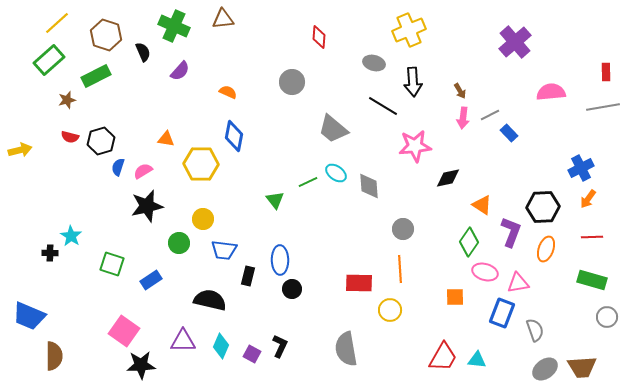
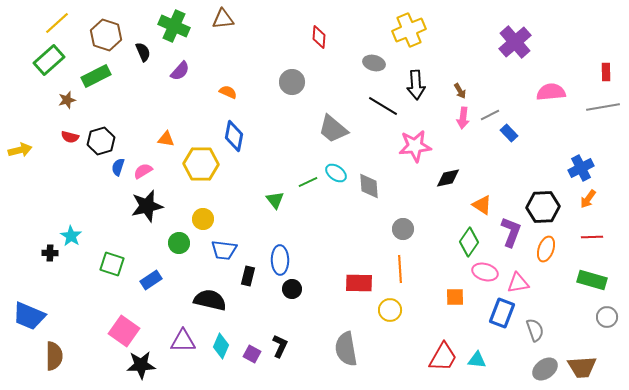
black arrow at (413, 82): moved 3 px right, 3 px down
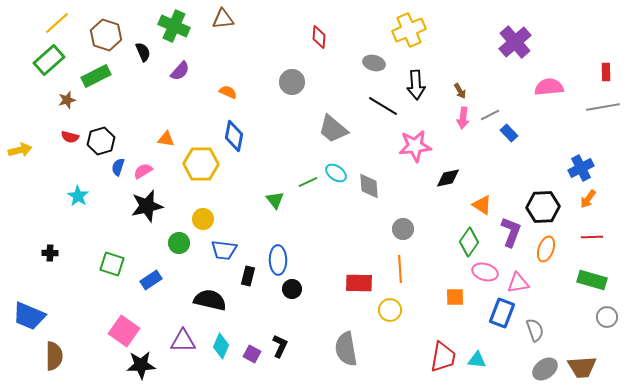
pink semicircle at (551, 92): moved 2 px left, 5 px up
cyan star at (71, 236): moved 7 px right, 40 px up
blue ellipse at (280, 260): moved 2 px left
red trapezoid at (443, 357): rotated 20 degrees counterclockwise
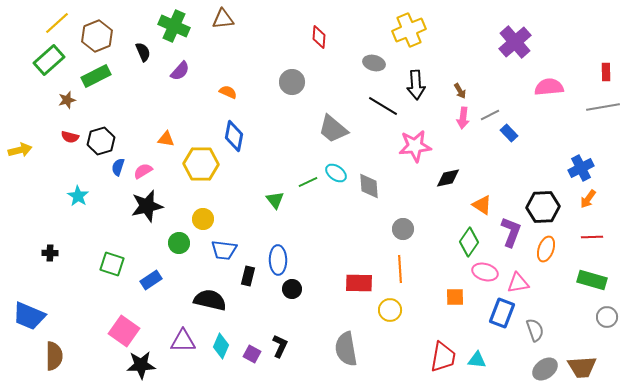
brown hexagon at (106, 35): moved 9 px left, 1 px down; rotated 20 degrees clockwise
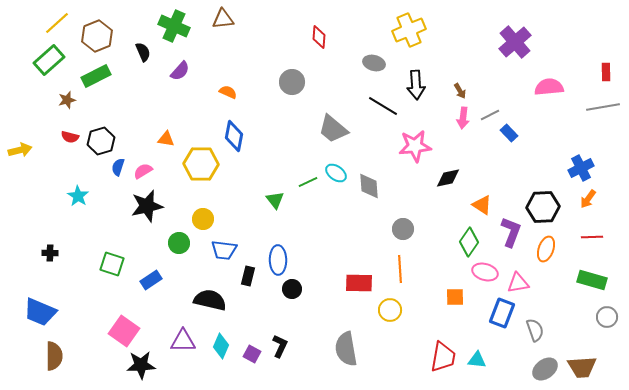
blue trapezoid at (29, 316): moved 11 px right, 4 px up
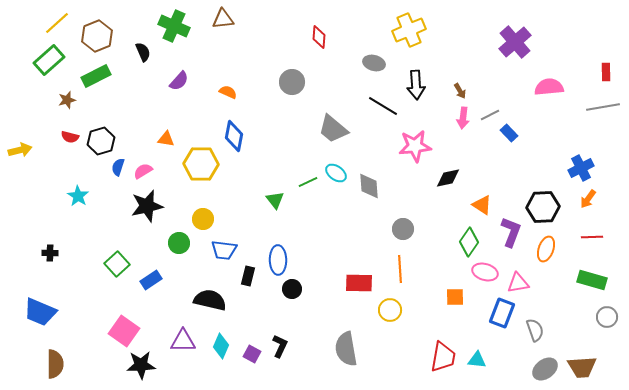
purple semicircle at (180, 71): moved 1 px left, 10 px down
green square at (112, 264): moved 5 px right; rotated 30 degrees clockwise
brown semicircle at (54, 356): moved 1 px right, 8 px down
